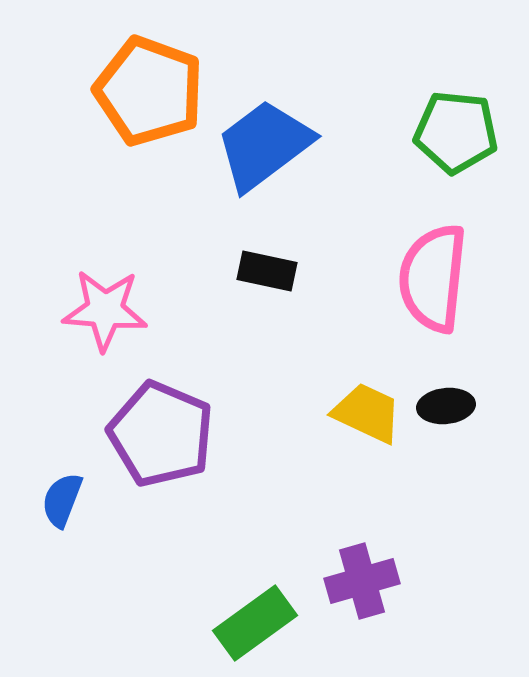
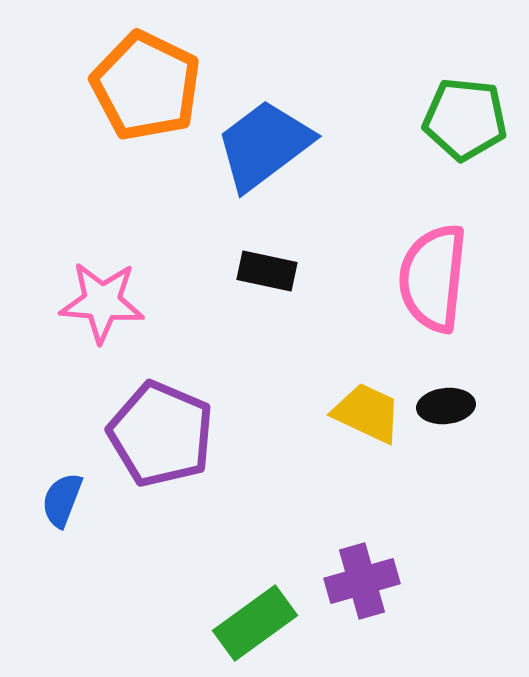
orange pentagon: moved 3 px left, 5 px up; rotated 6 degrees clockwise
green pentagon: moved 9 px right, 13 px up
pink star: moved 3 px left, 8 px up
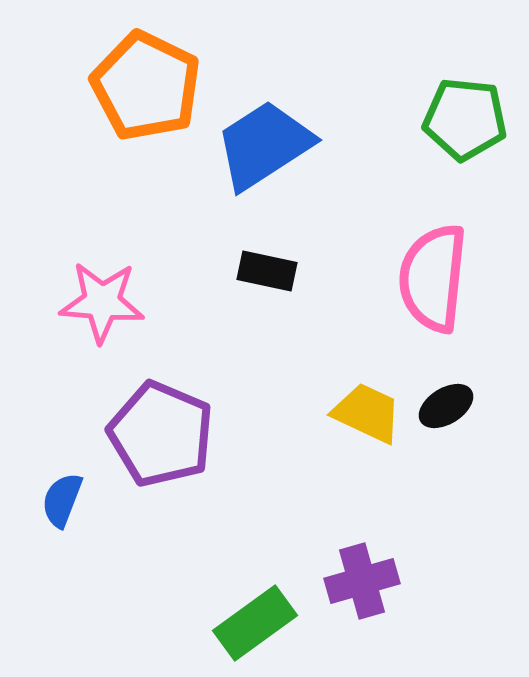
blue trapezoid: rotated 4 degrees clockwise
black ellipse: rotated 26 degrees counterclockwise
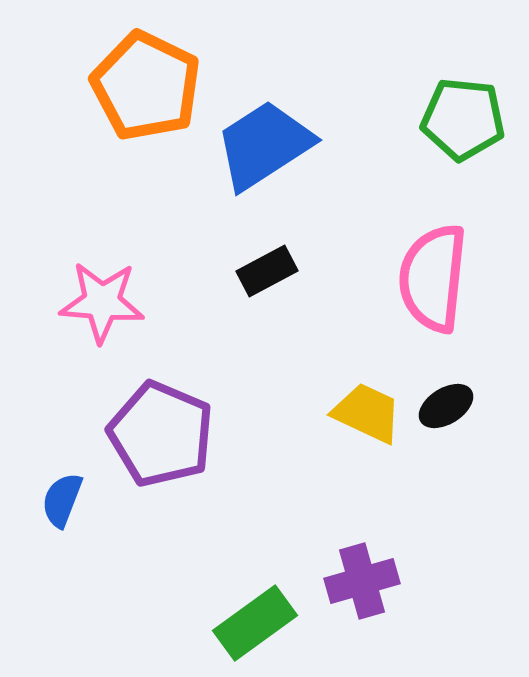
green pentagon: moved 2 px left
black rectangle: rotated 40 degrees counterclockwise
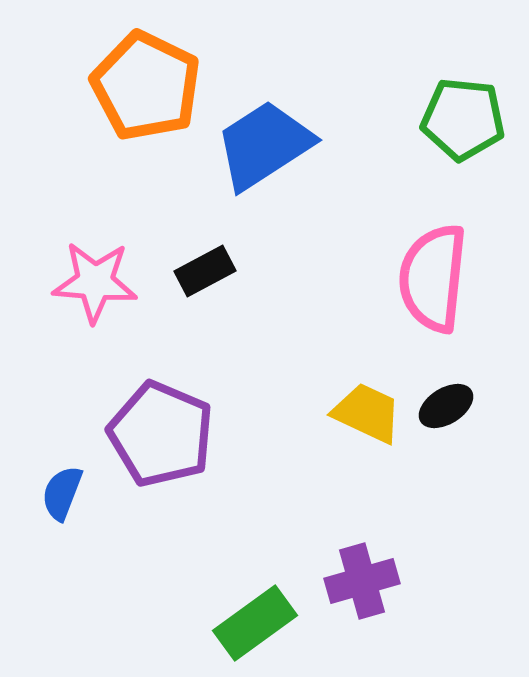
black rectangle: moved 62 px left
pink star: moved 7 px left, 20 px up
blue semicircle: moved 7 px up
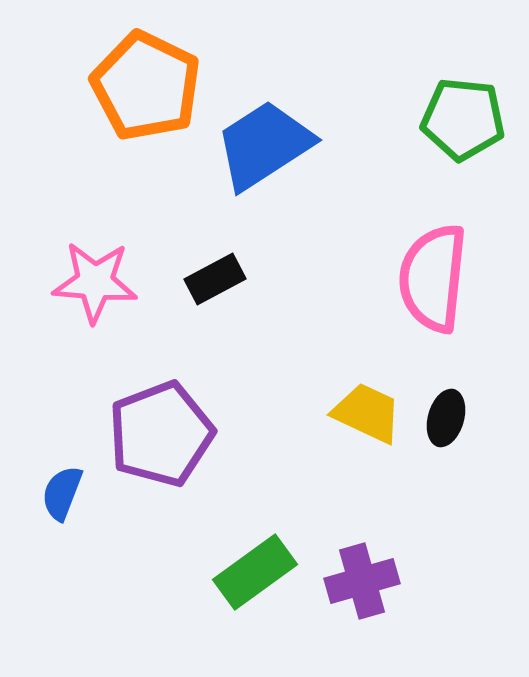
black rectangle: moved 10 px right, 8 px down
black ellipse: moved 12 px down; rotated 42 degrees counterclockwise
purple pentagon: rotated 28 degrees clockwise
green rectangle: moved 51 px up
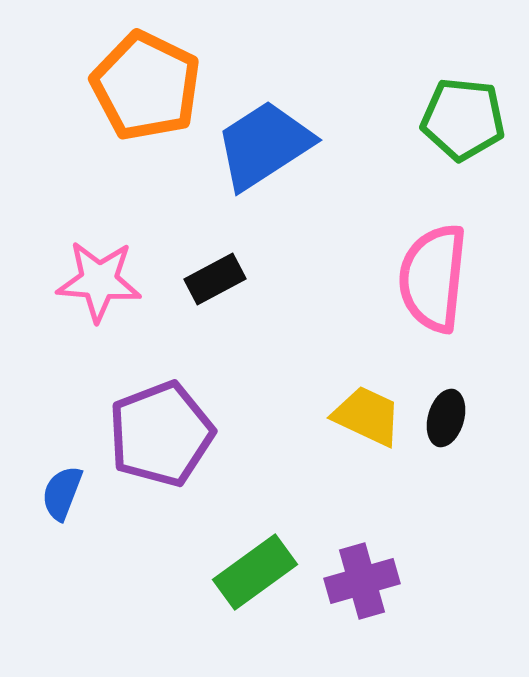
pink star: moved 4 px right, 1 px up
yellow trapezoid: moved 3 px down
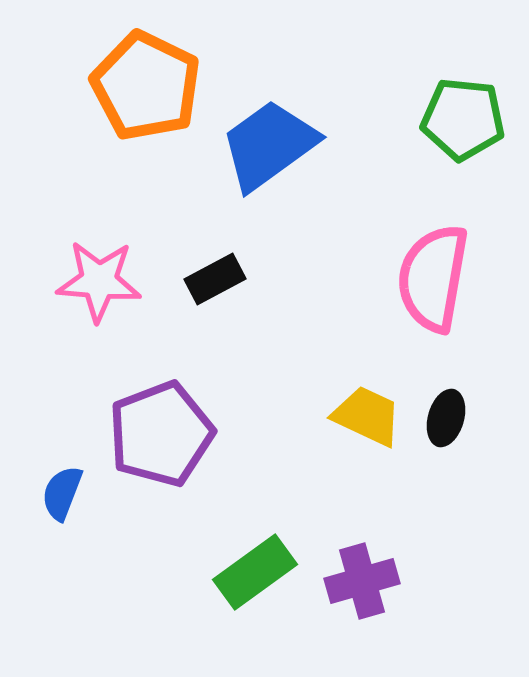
blue trapezoid: moved 5 px right; rotated 3 degrees counterclockwise
pink semicircle: rotated 4 degrees clockwise
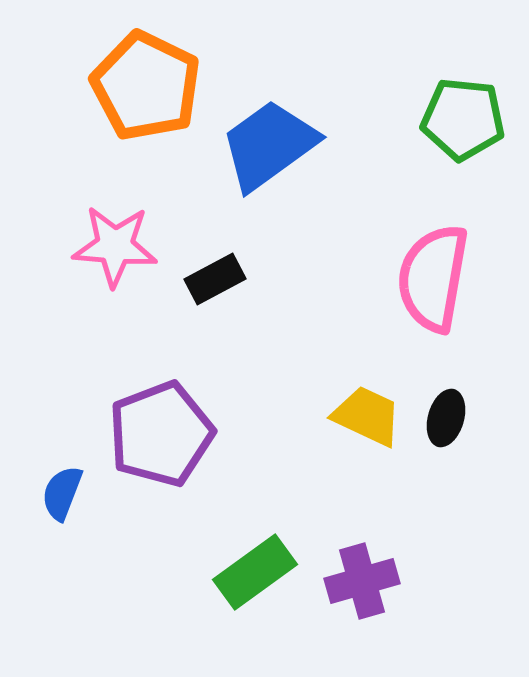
pink star: moved 16 px right, 35 px up
